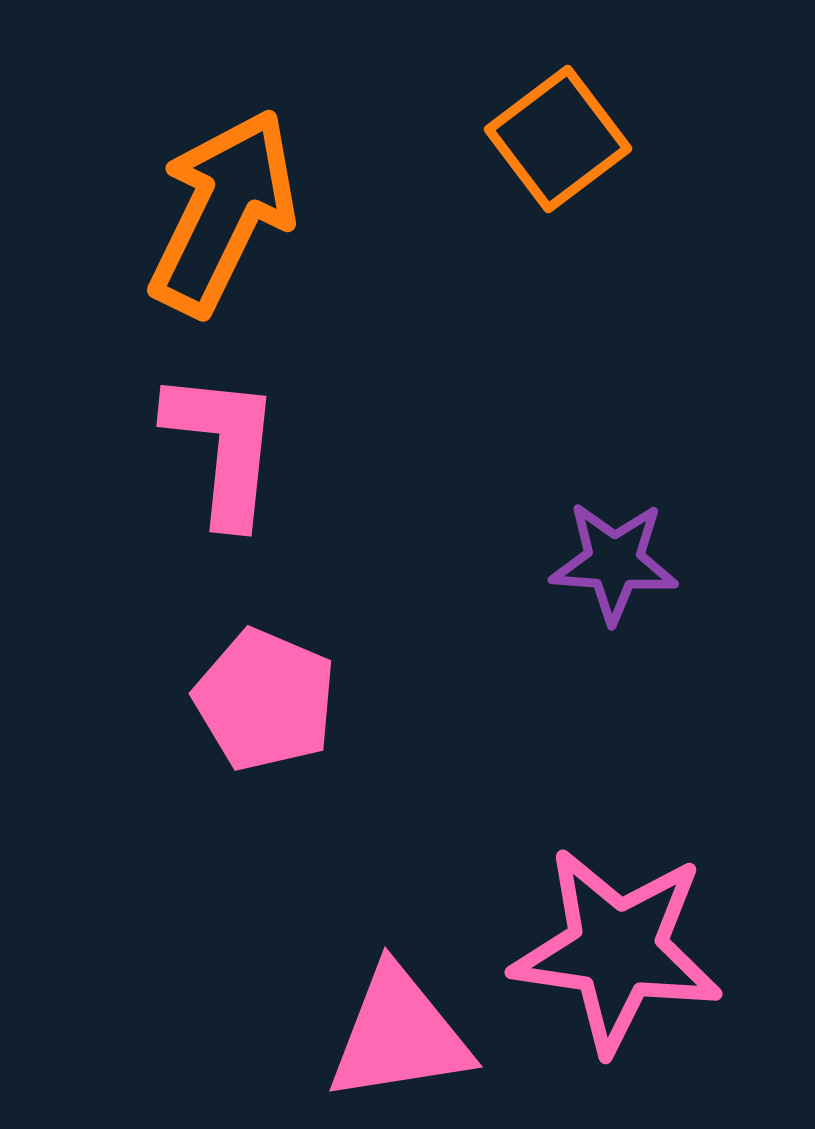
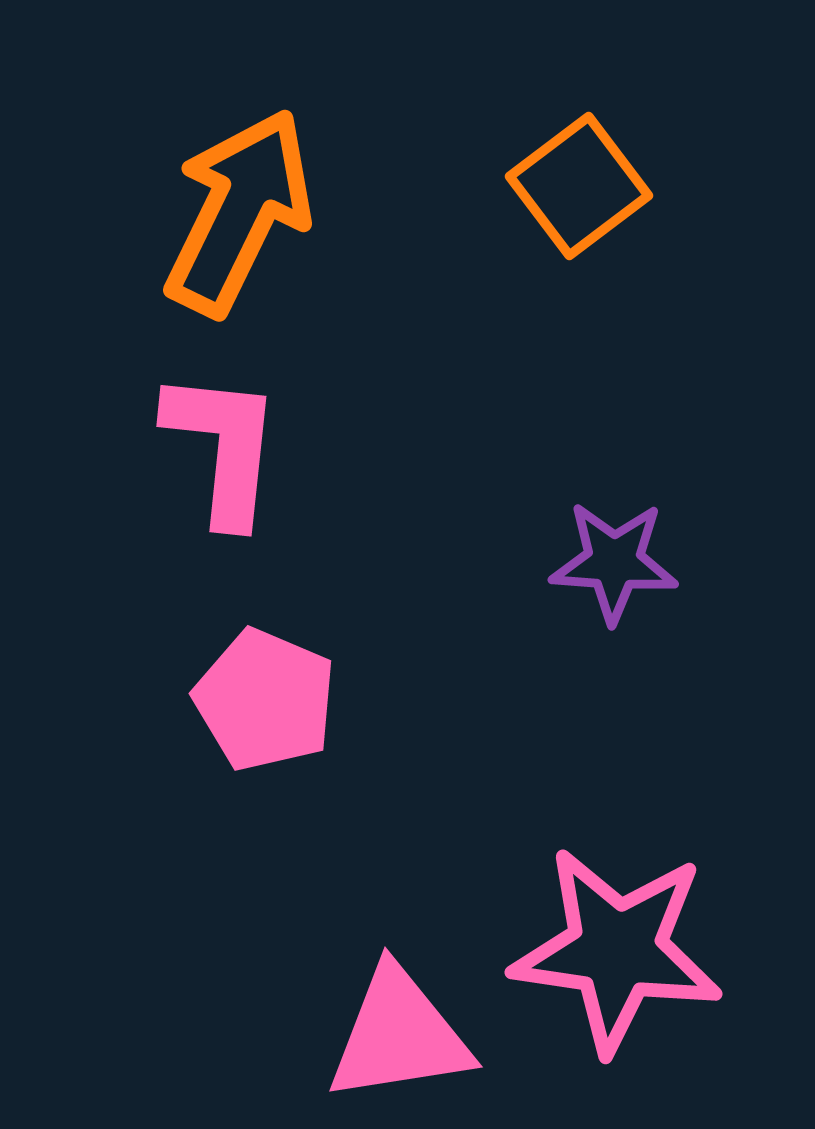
orange square: moved 21 px right, 47 px down
orange arrow: moved 16 px right
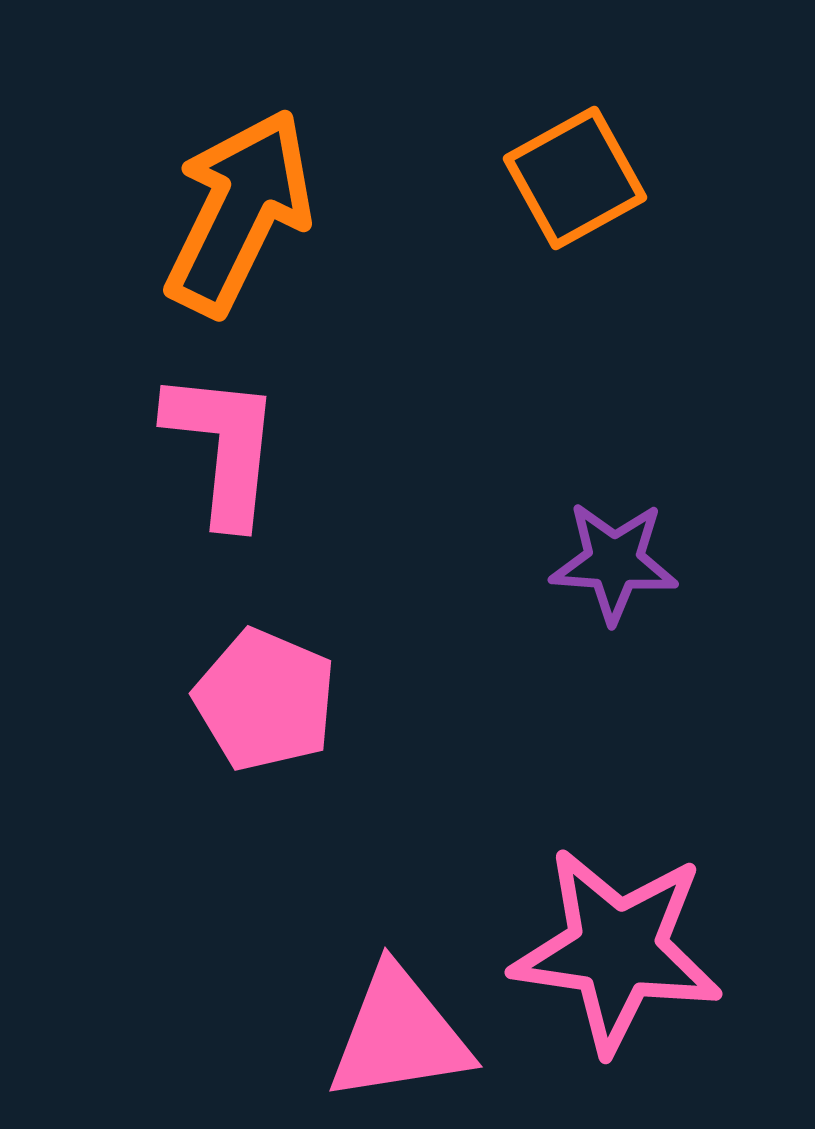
orange square: moved 4 px left, 8 px up; rotated 8 degrees clockwise
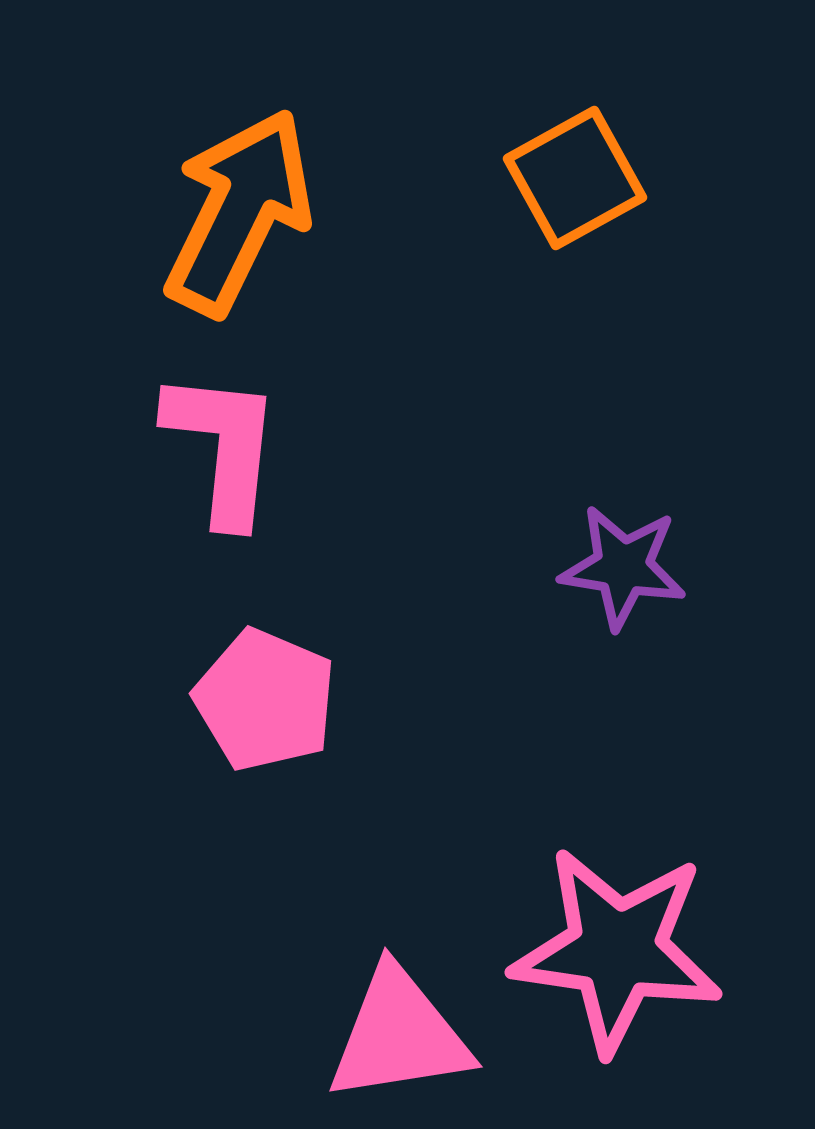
purple star: moved 9 px right, 5 px down; rotated 5 degrees clockwise
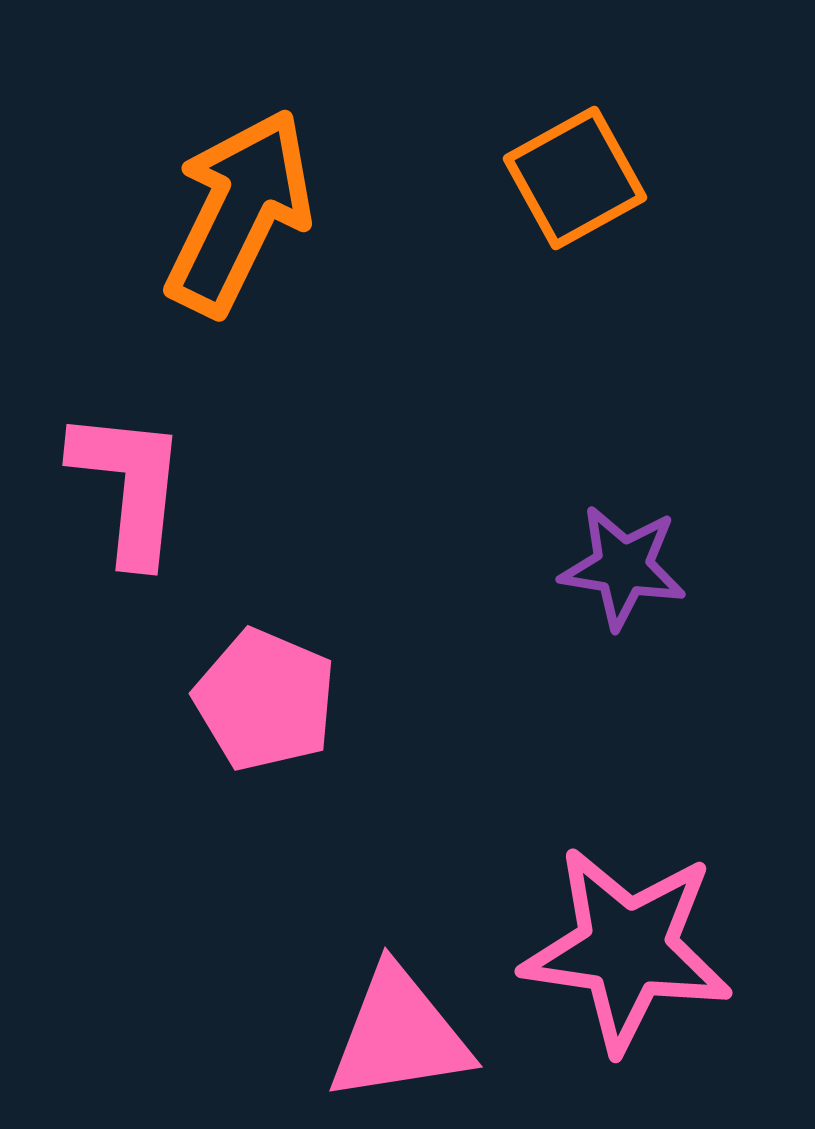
pink L-shape: moved 94 px left, 39 px down
pink star: moved 10 px right, 1 px up
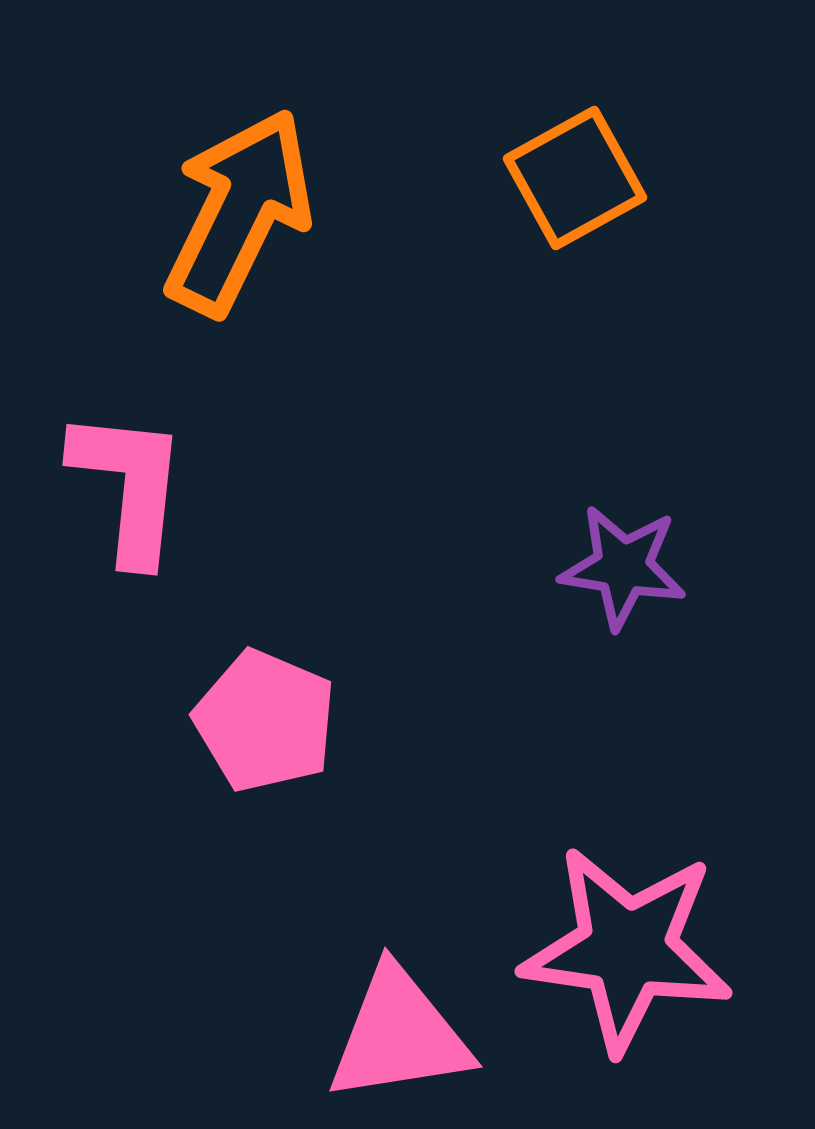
pink pentagon: moved 21 px down
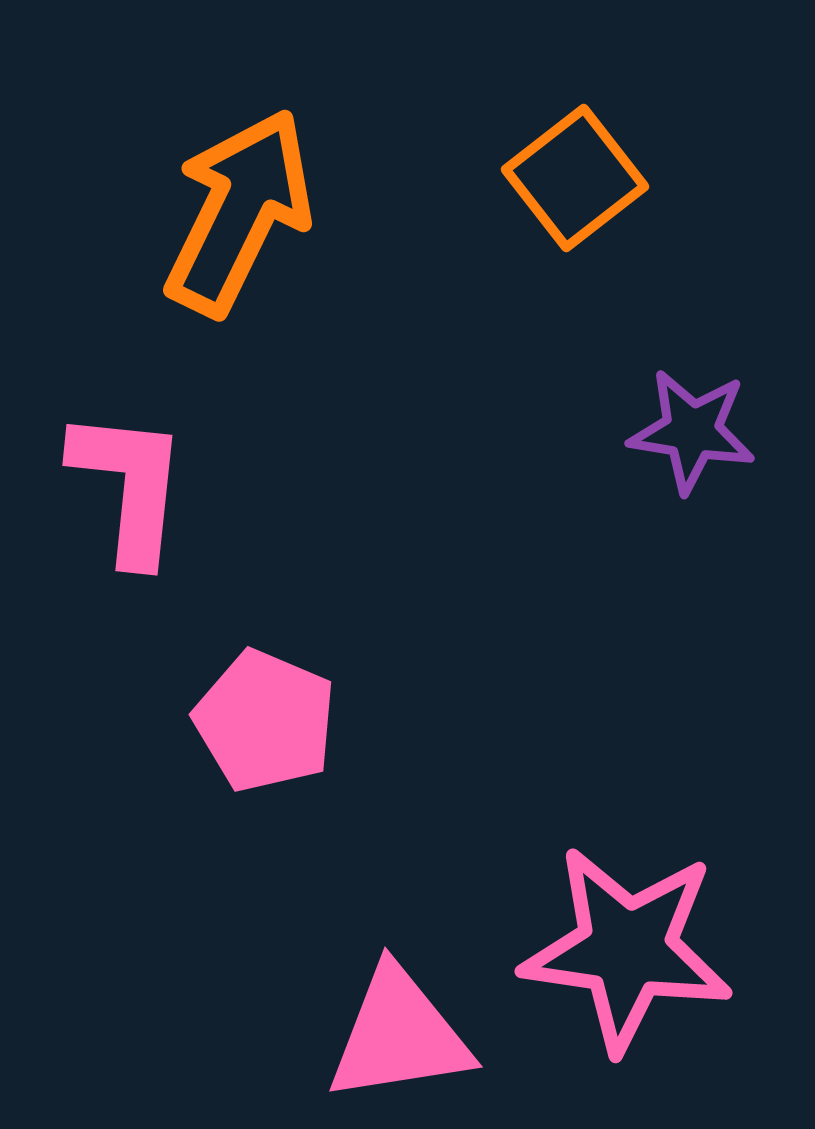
orange square: rotated 9 degrees counterclockwise
purple star: moved 69 px right, 136 px up
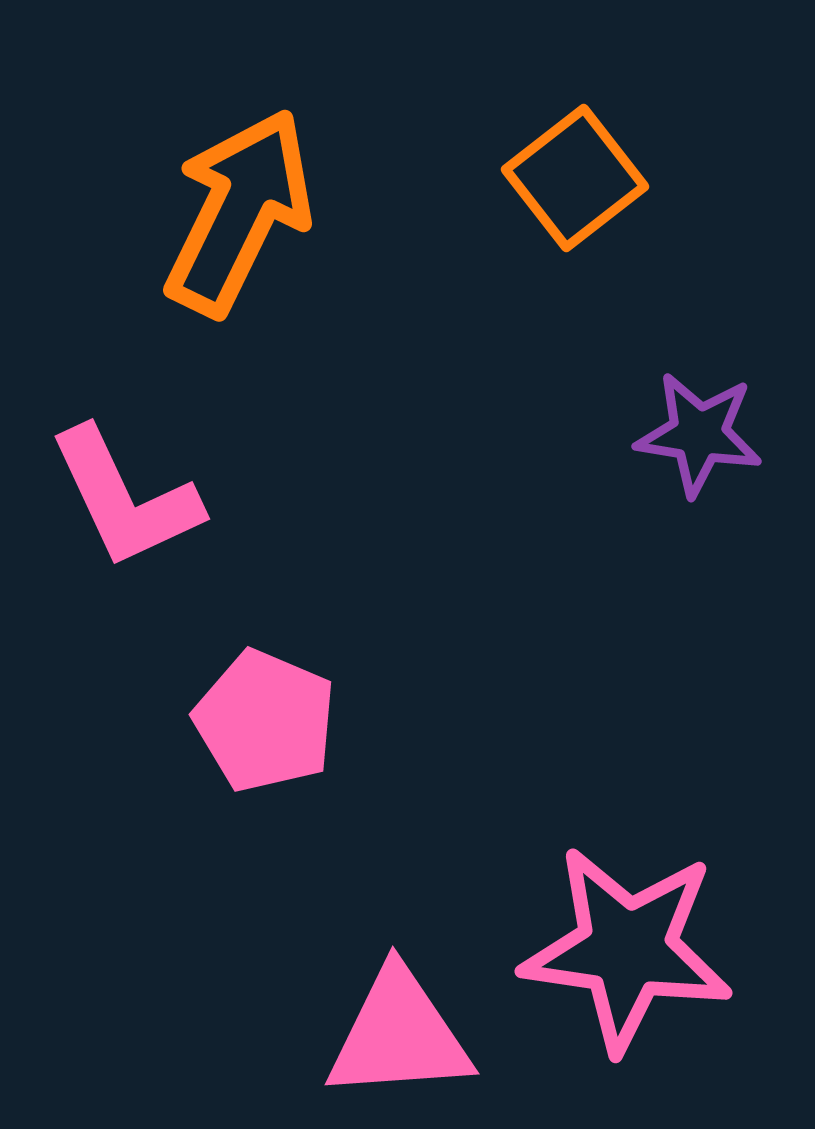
purple star: moved 7 px right, 3 px down
pink L-shape: moved 4 px left, 12 px down; rotated 149 degrees clockwise
pink triangle: rotated 5 degrees clockwise
